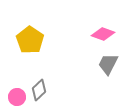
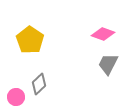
gray diamond: moved 6 px up
pink circle: moved 1 px left
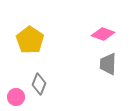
gray trapezoid: rotated 25 degrees counterclockwise
gray diamond: rotated 25 degrees counterclockwise
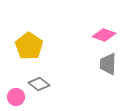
pink diamond: moved 1 px right, 1 px down
yellow pentagon: moved 1 px left, 6 px down
gray diamond: rotated 75 degrees counterclockwise
